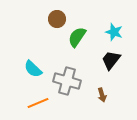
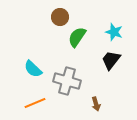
brown circle: moved 3 px right, 2 px up
brown arrow: moved 6 px left, 9 px down
orange line: moved 3 px left
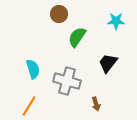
brown circle: moved 1 px left, 3 px up
cyan star: moved 2 px right, 11 px up; rotated 18 degrees counterclockwise
black trapezoid: moved 3 px left, 3 px down
cyan semicircle: rotated 150 degrees counterclockwise
orange line: moved 6 px left, 3 px down; rotated 35 degrees counterclockwise
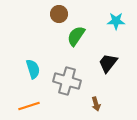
green semicircle: moved 1 px left, 1 px up
orange line: rotated 40 degrees clockwise
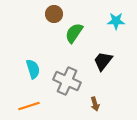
brown circle: moved 5 px left
green semicircle: moved 2 px left, 3 px up
black trapezoid: moved 5 px left, 2 px up
gray cross: rotated 8 degrees clockwise
brown arrow: moved 1 px left
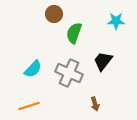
green semicircle: rotated 15 degrees counterclockwise
cyan semicircle: rotated 60 degrees clockwise
gray cross: moved 2 px right, 8 px up
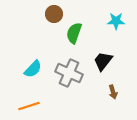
brown arrow: moved 18 px right, 12 px up
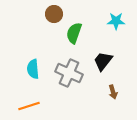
cyan semicircle: rotated 132 degrees clockwise
